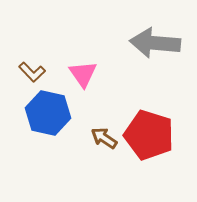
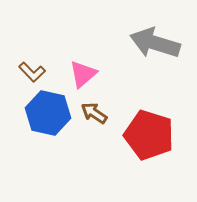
gray arrow: rotated 12 degrees clockwise
pink triangle: rotated 24 degrees clockwise
brown arrow: moved 10 px left, 25 px up
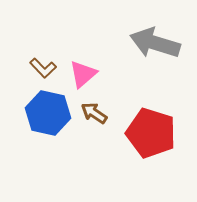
brown L-shape: moved 11 px right, 4 px up
red pentagon: moved 2 px right, 2 px up
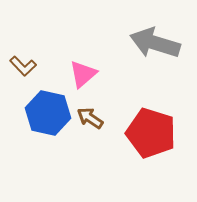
brown L-shape: moved 20 px left, 2 px up
brown arrow: moved 4 px left, 5 px down
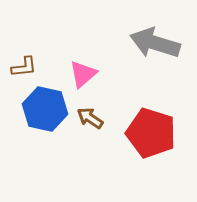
brown L-shape: moved 1 px right, 1 px down; rotated 52 degrees counterclockwise
blue hexagon: moved 3 px left, 4 px up
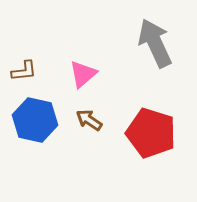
gray arrow: rotated 48 degrees clockwise
brown L-shape: moved 4 px down
blue hexagon: moved 10 px left, 11 px down
brown arrow: moved 1 px left, 2 px down
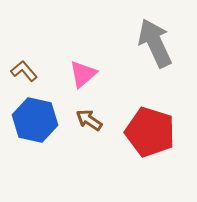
brown L-shape: rotated 124 degrees counterclockwise
red pentagon: moved 1 px left, 1 px up
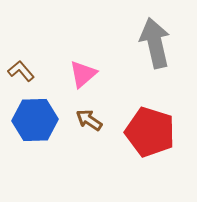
gray arrow: rotated 12 degrees clockwise
brown L-shape: moved 3 px left
blue hexagon: rotated 15 degrees counterclockwise
